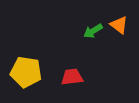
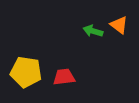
green arrow: rotated 48 degrees clockwise
red trapezoid: moved 8 px left
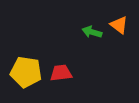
green arrow: moved 1 px left, 1 px down
red trapezoid: moved 3 px left, 4 px up
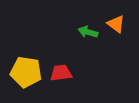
orange triangle: moved 3 px left, 1 px up
green arrow: moved 4 px left
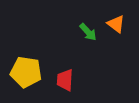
green arrow: rotated 150 degrees counterclockwise
red trapezoid: moved 4 px right, 7 px down; rotated 80 degrees counterclockwise
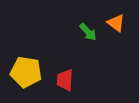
orange triangle: moved 1 px up
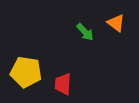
green arrow: moved 3 px left
red trapezoid: moved 2 px left, 4 px down
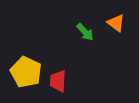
yellow pentagon: rotated 16 degrees clockwise
red trapezoid: moved 5 px left, 3 px up
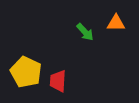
orange triangle: rotated 36 degrees counterclockwise
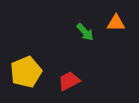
yellow pentagon: rotated 24 degrees clockwise
red trapezoid: moved 11 px right; rotated 60 degrees clockwise
